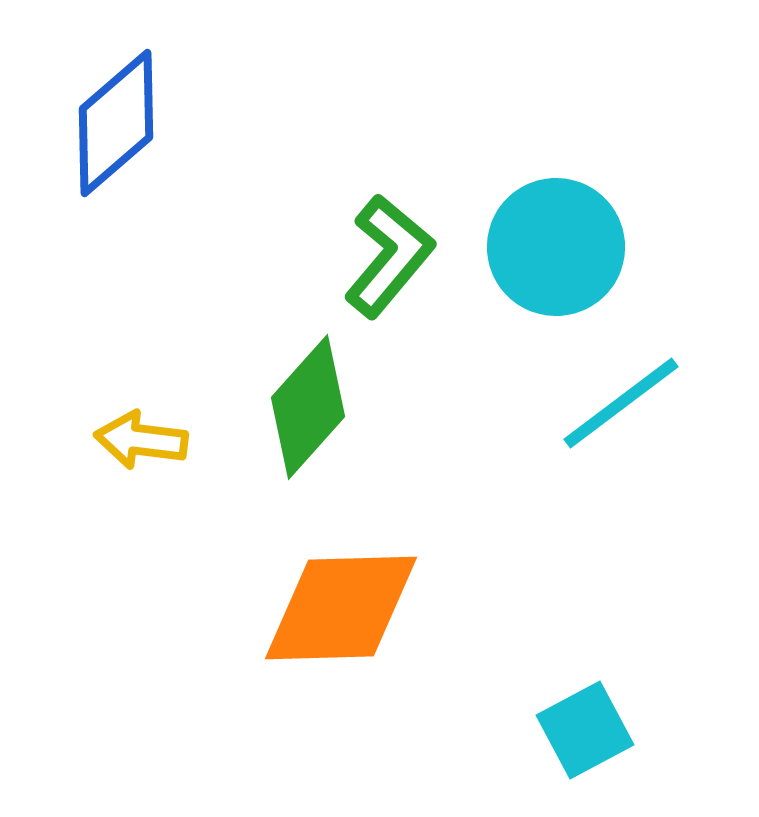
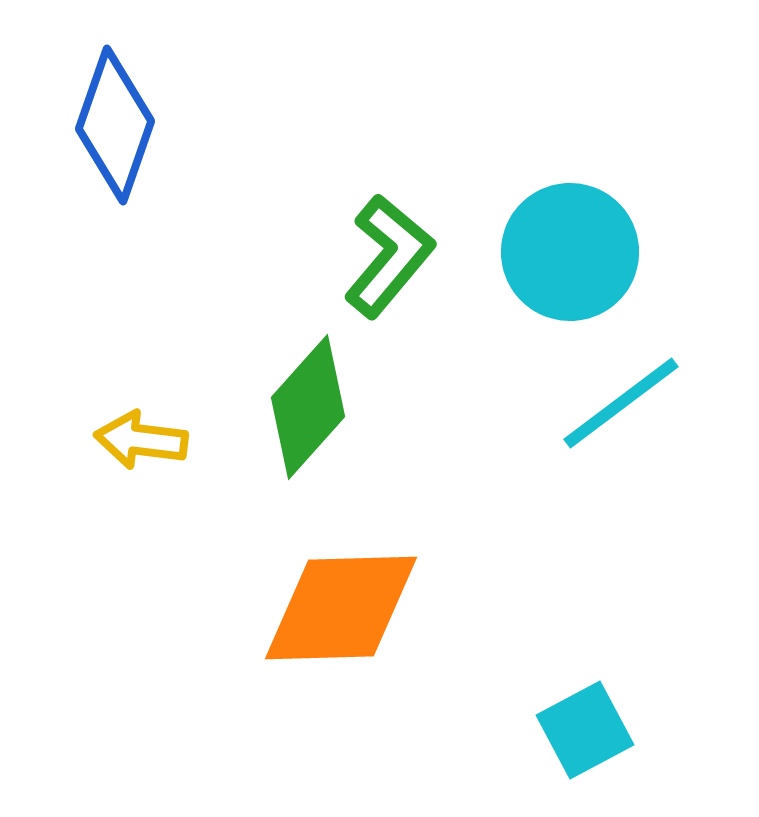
blue diamond: moved 1 px left, 2 px down; rotated 30 degrees counterclockwise
cyan circle: moved 14 px right, 5 px down
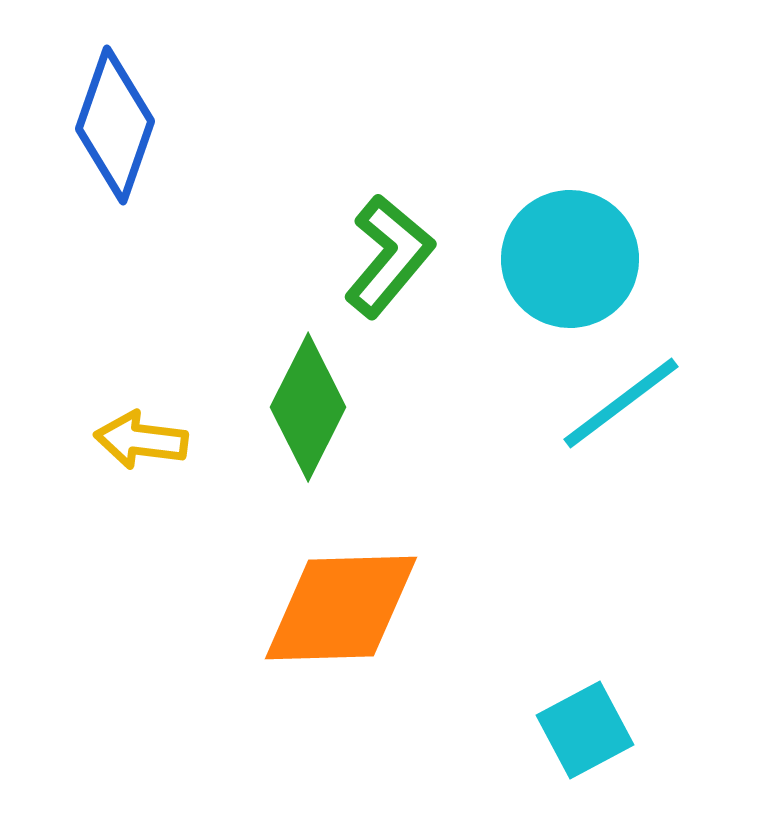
cyan circle: moved 7 px down
green diamond: rotated 15 degrees counterclockwise
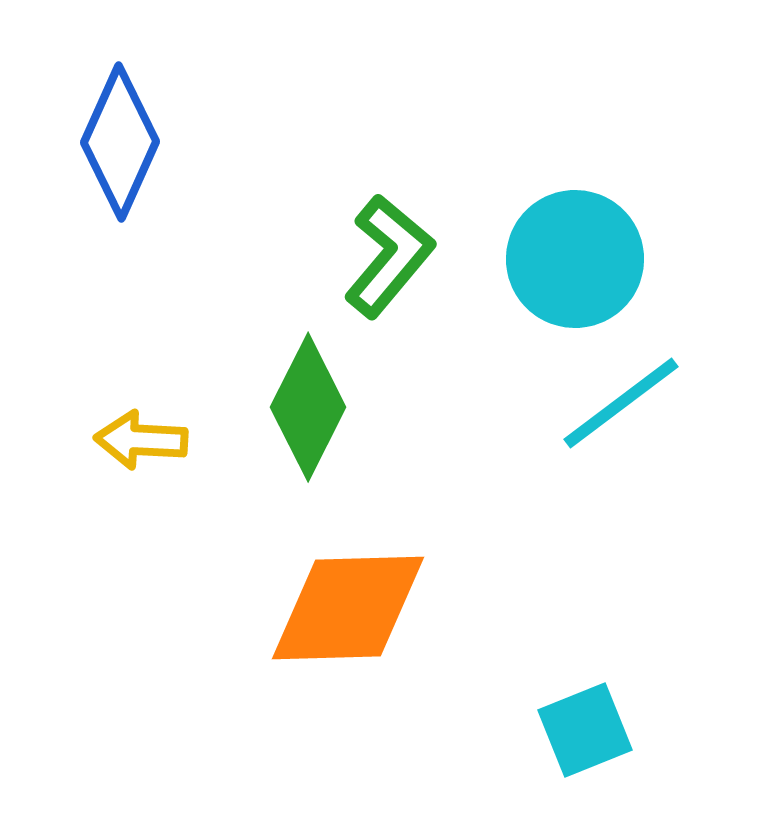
blue diamond: moved 5 px right, 17 px down; rotated 5 degrees clockwise
cyan circle: moved 5 px right
yellow arrow: rotated 4 degrees counterclockwise
orange diamond: moved 7 px right
cyan square: rotated 6 degrees clockwise
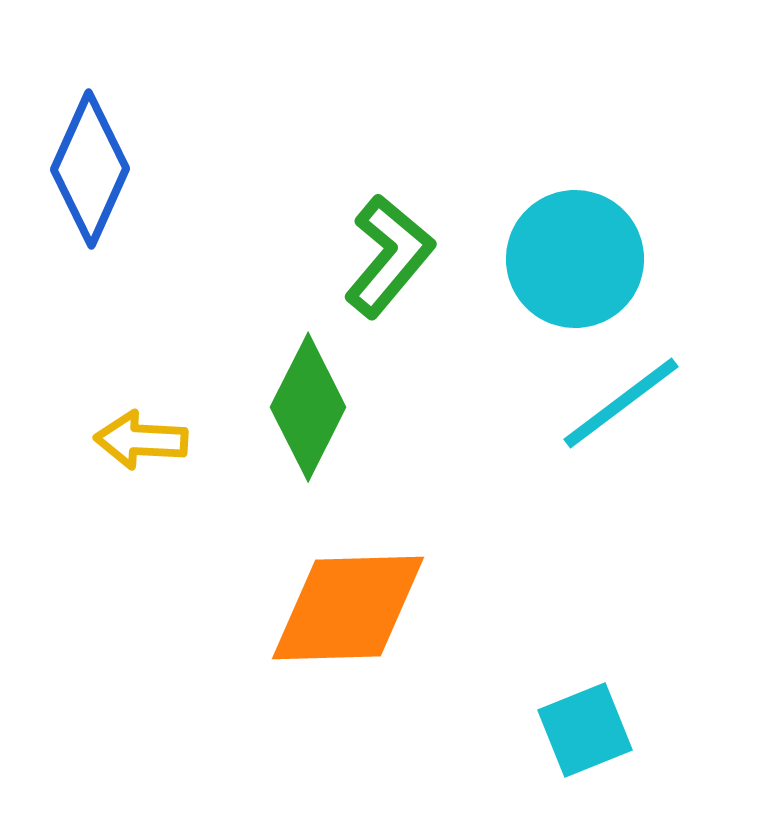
blue diamond: moved 30 px left, 27 px down
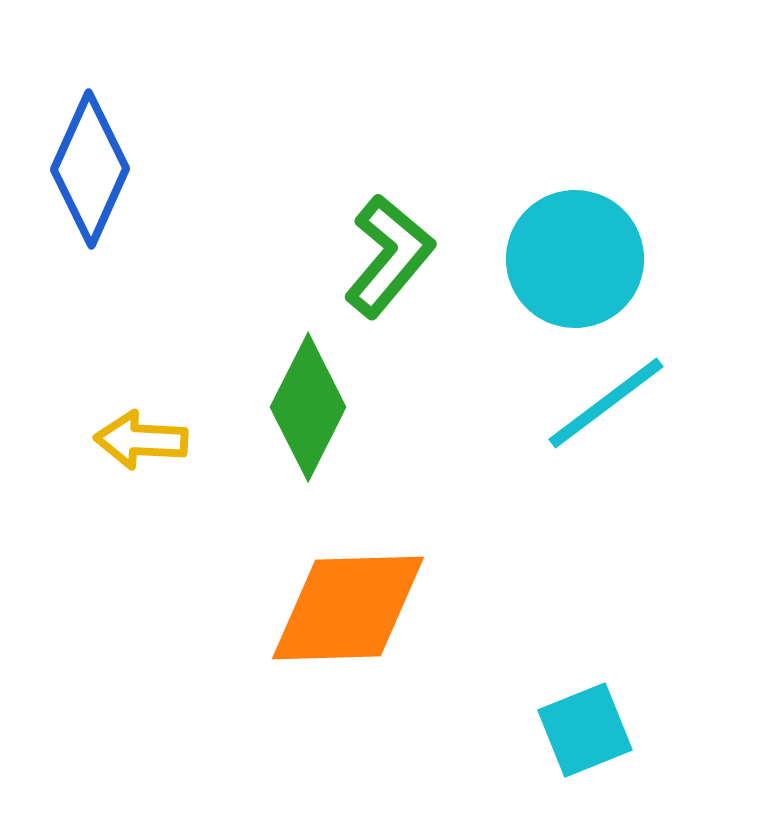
cyan line: moved 15 px left
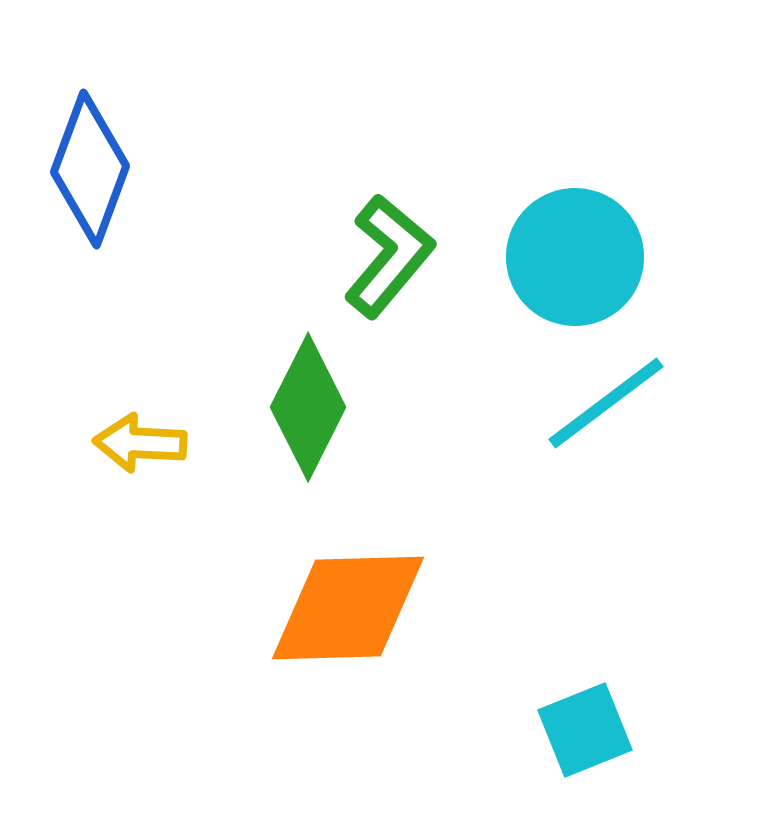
blue diamond: rotated 4 degrees counterclockwise
cyan circle: moved 2 px up
yellow arrow: moved 1 px left, 3 px down
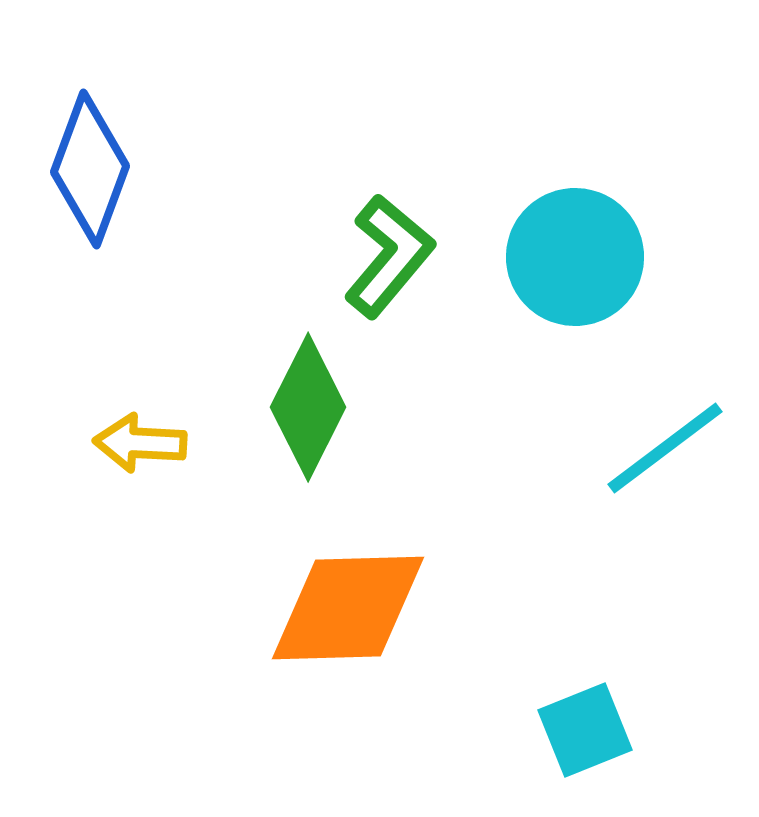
cyan line: moved 59 px right, 45 px down
